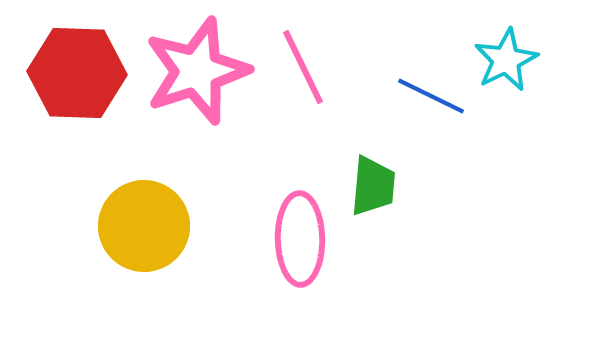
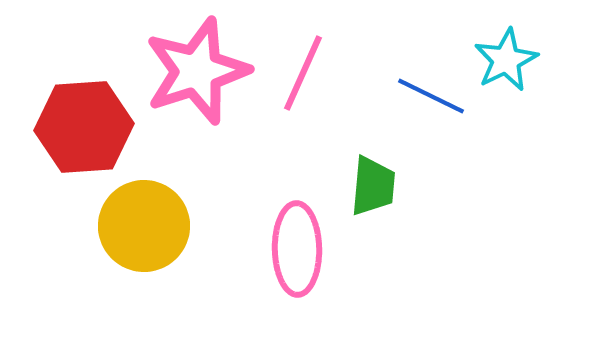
pink line: moved 6 px down; rotated 50 degrees clockwise
red hexagon: moved 7 px right, 54 px down; rotated 6 degrees counterclockwise
pink ellipse: moved 3 px left, 10 px down
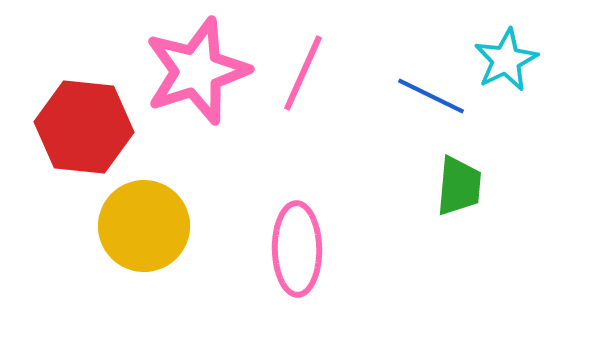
red hexagon: rotated 10 degrees clockwise
green trapezoid: moved 86 px right
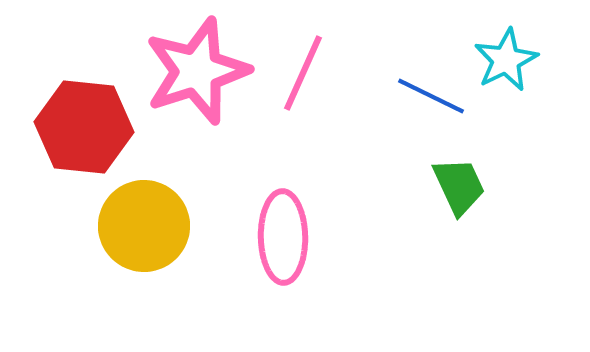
green trapezoid: rotated 30 degrees counterclockwise
pink ellipse: moved 14 px left, 12 px up
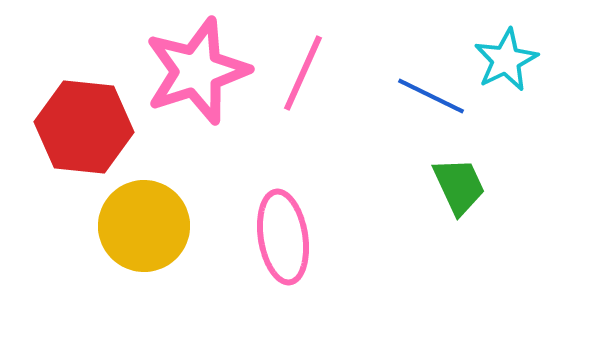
pink ellipse: rotated 8 degrees counterclockwise
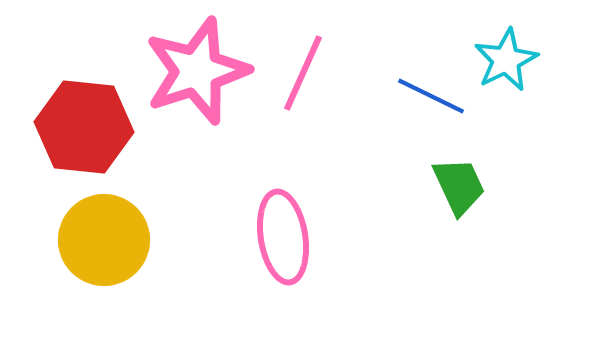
yellow circle: moved 40 px left, 14 px down
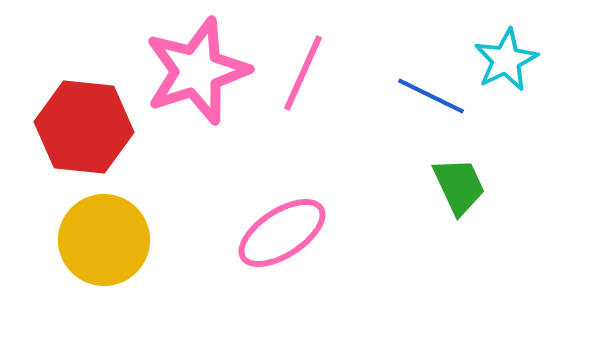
pink ellipse: moved 1 px left, 4 px up; rotated 66 degrees clockwise
